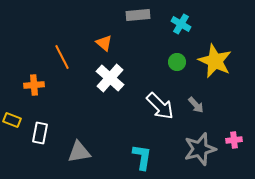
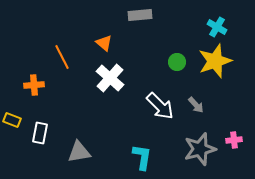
gray rectangle: moved 2 px right
cyan cross: moved 36 px right, 3 px down
yellow star: rotated 28 degrees clockwise
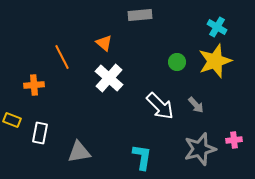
white cross: moved 1 px left
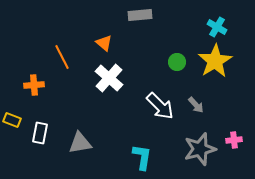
yellow star: rotated 12 degrees counterclockwise
gray triangle: moved 1 px right, 9 px up
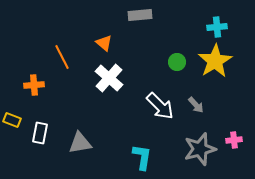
cyan cross: rotated 36 degrees counterclockwise
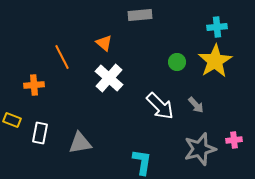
cyan L-shape: moved 5 px down
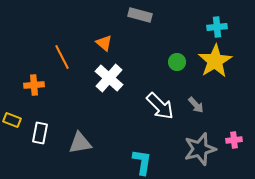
gray rectangle: rotated 20 degrees clockwise
